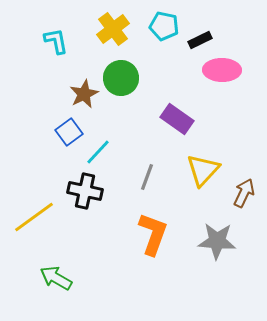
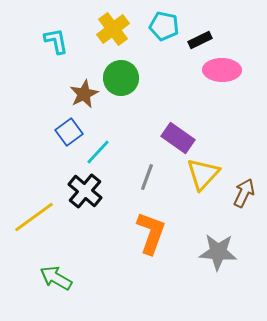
purple rectangle: moved 1 px right, 19 px down
yellow triangle: moved 4 px down
black cross: rotated 28 degrees clockwise
orange L-shape: moved 2 px left, 1 px up
gray star: moved 1 px right, 11 px down
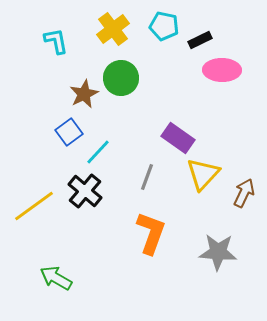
yellow line: moved 11 px up
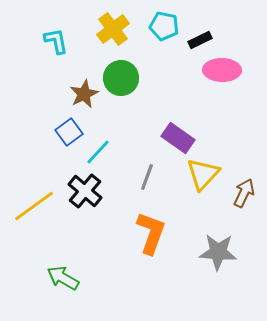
green arrow: moved 7 px right
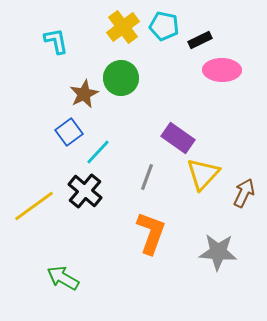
yellow cross: moved 10 px right, 2 px up
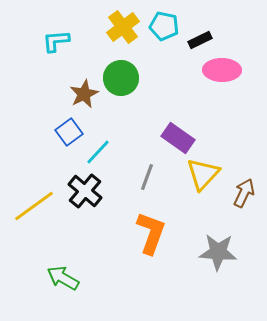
cyan L-shape: rotated 84 degrees counterclockwise
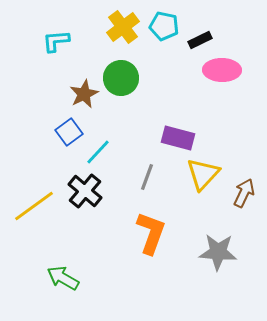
purple rectangle: rotated 20 degrees counterclockwise
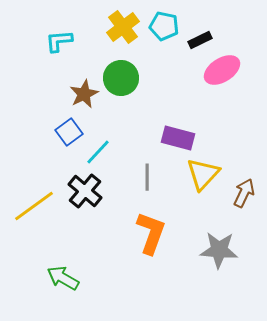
cyan L-shape: moved 3 px right
pink ellipse: rotated 33 degrees counterclockwise
gray line: rotated 20 degrees counterclockwise
gray star: moved 1 px right, 2 px up
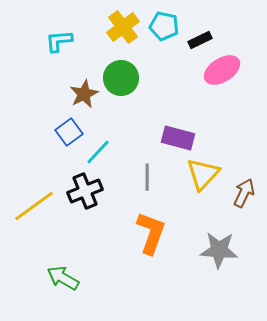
black cross: rotated 28 degrees clockwise
